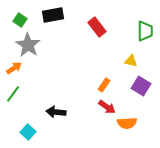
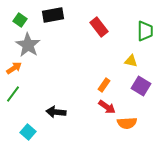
red rectangle: moved 2 px right
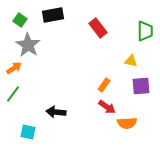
red rectangle: moved 1 px left, 1 px down
purple square: rotated 36 degrees counterclockwise
cyan square: rotated 28 degrees counterclockwise
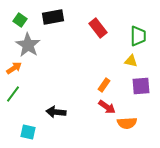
black rectangle: moved 2 px down
green trapezoid: moved 7 px left, 5 px down
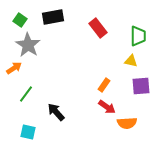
green line: moved 13 px right
black arrow: rotated 42 degrees clockwise
